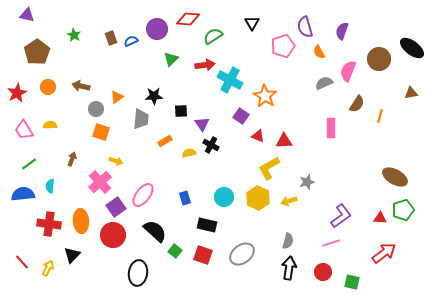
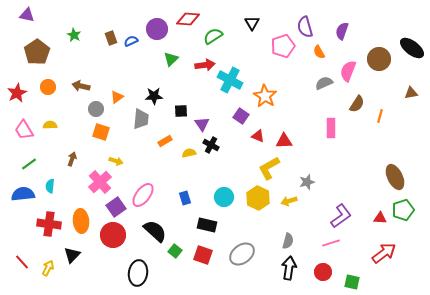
brown ellipse at (395, 177): rotated 35 degrees clockwise
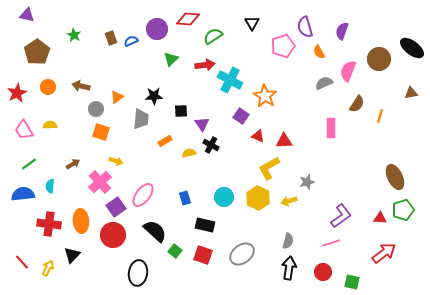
brown arrow at (72, 159): moved 1 px right, 5 px down; rotated 40 degrees clockwise
black rectangle at (207, 225): moved 2 px left
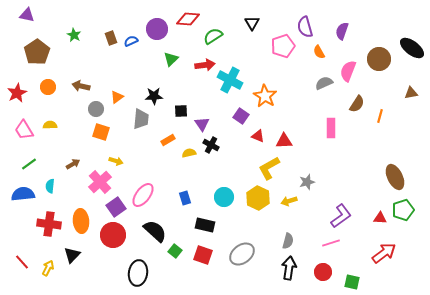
orange rectangle at (165, 141): moved 3 px right, 1 px up
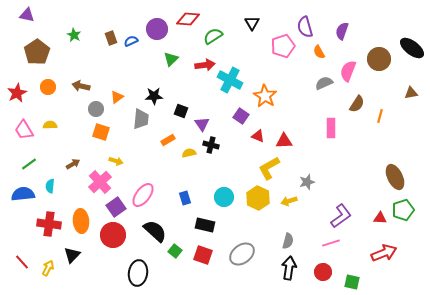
black square at (181, 111): rotated 24 degrees clockwise
black cross at (211, 145): rotated 14 degrees counterclockwise
red arrow at (384, 253): rotated 15 degrees clockwise
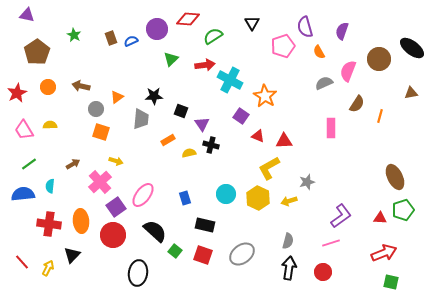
cyan circle at (224, 197): moved 2 px right, 3 px up
green square at (352, 282): moved 39 px right
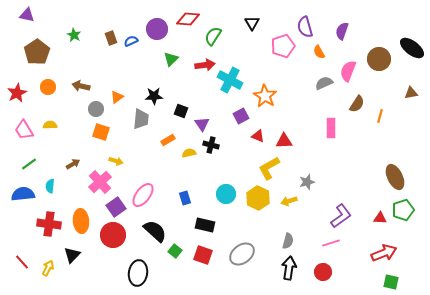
green semicircle at (213, 36): rotated 24 degrees counterclockwise
purple square at (241, 116): rotated 28 degrees clockwise
